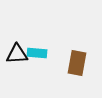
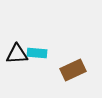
brown rectangle: moved 4 px left, 7 px down; rotated 55 degrees clockwise
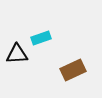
cyan rectangle: moved 4 px right, 15 px up; rotated 24 degrees counterclockwise
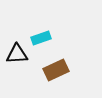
brown rectangle: moved 17 px left
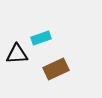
brown rectangle: moved 1 px up
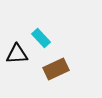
cyan rectangle: rotated 66 degrees clockwise
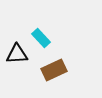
brown rectangle: moved 2 px left, 1 px down
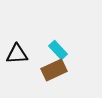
cyan rectangle: moved 17 px right, 12 px down
